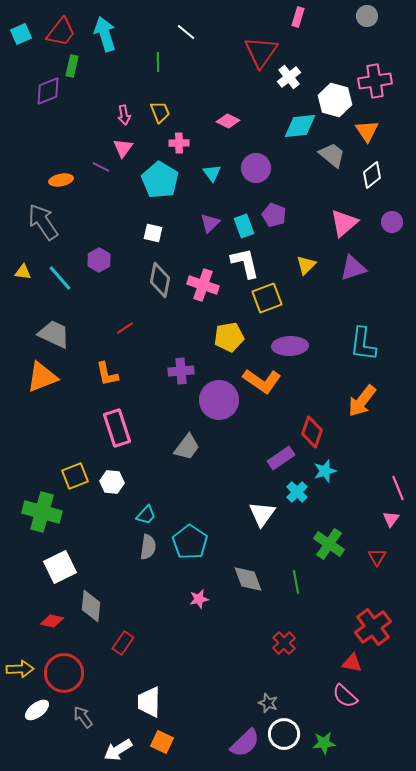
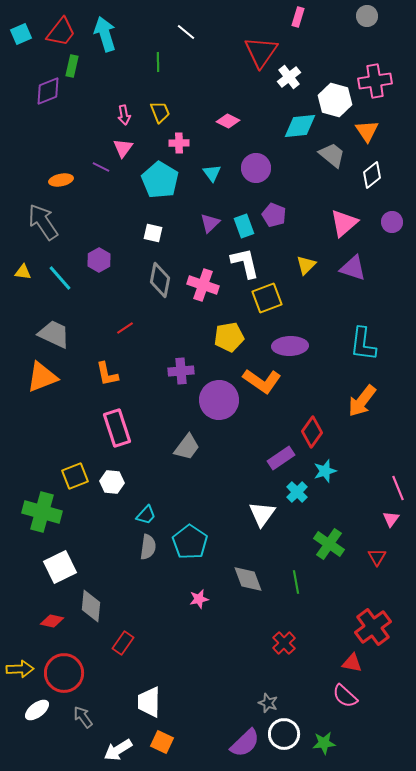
purple triangle at (353, 268): rotated 36 degrees clockwise
red diamond at (312, 432): rotated 16 degrees clockwise
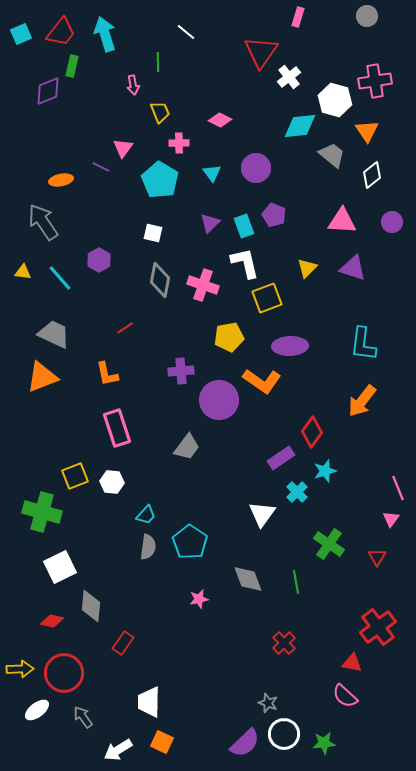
pink arrow at (124, 115): moved 9 px right, 30 px up
pink diamond at (228, 121): moved 8 px left, 1 px up
pink triangle at (344, 223): moved 2 px left, 2 px up; rotated 44 degrees clockwise
yellow triangle at (306, 265): moved 1 px right, 3 px down
red cross at (373, 627): moved 5 px right
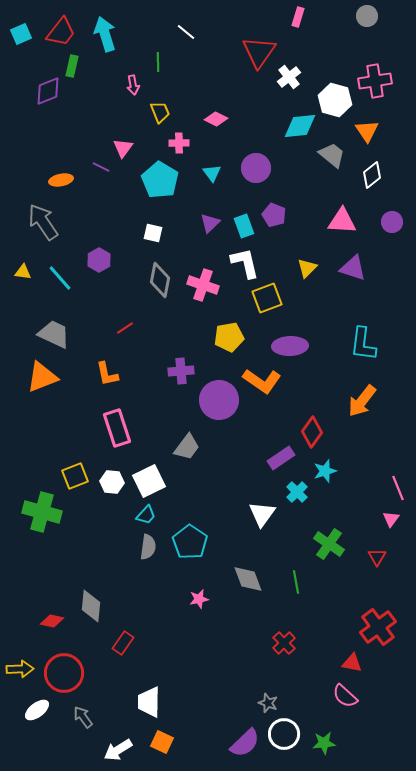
red triangle at (261, 52): moved 2 px left
pink diamond at (220, 120): moved 4 px left, 1 px up
white square at (60, 567): moved 89 px right, 86 px up
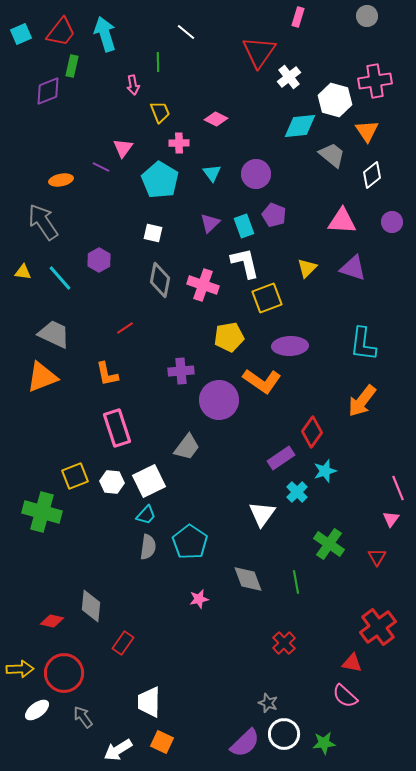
purple circle at (256, 168): moved 6 px down
